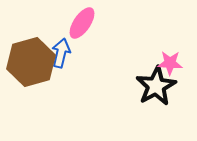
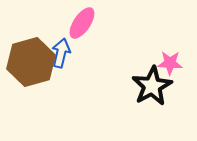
black star: moved 4 px left
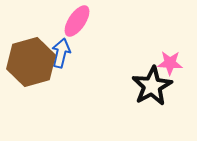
pink ellipse: moved 5 px left, 2 px up
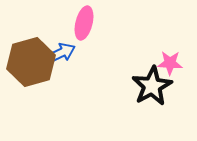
pink ellipse: moved 7 px right, 2 px down; rotated 20 degrees counterclockwise
blue arrow: rotated 52 degrees clockwise
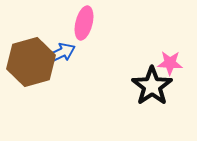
black star: rotated 6 degrees counterclockwise
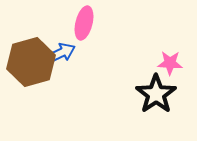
black star: moved 4 px right, 8 px down
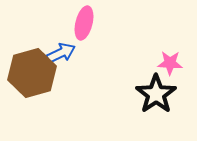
brown hexagon: moved 1 px right, 11 px down
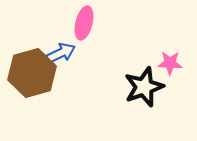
black star: moved 12 px left, 7 px up; rotated 15 degrees clockwise
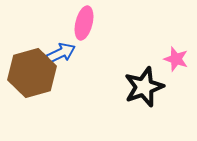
pink star: moved 6 px right, 4 px up; rotated 15 degrees clockwise
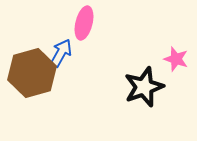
blue arrow: rotated 36 degrees counterclockwise
